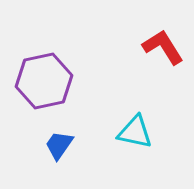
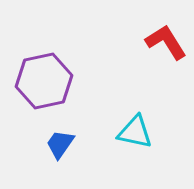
red L-shape: moved 3 px right, 5 px up
blue trapezoid: moved 1 px right, 1 px up
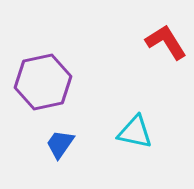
purple hexagon: moved 1 px left, 1 px down
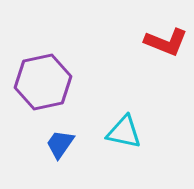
red L-shape: rotated 144 degrees clockwise
cyan triangle: moved 11 px left
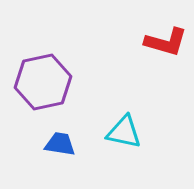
red L-shape: rotated 6 degrees counterclockwise
blue trapezoid: rotated 64 degrees clockwise
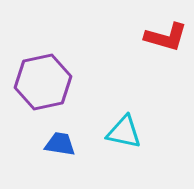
red L-shape: moved 5 px up
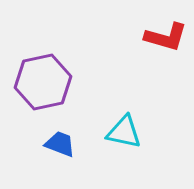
blue trapezoid: rotated 12 degrees clockwise
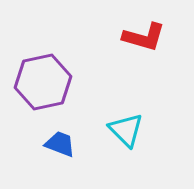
red L-shape: moved 22 px left
cyan triangle: moved 2 px right, 2 px up; rotated 33 degrees clockwise
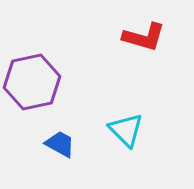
purple hexagon: moved 11 px left
blue trapezoid: rotated 8 degrees clockwise
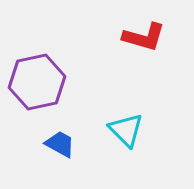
purple hexagon: moved 5 px right
